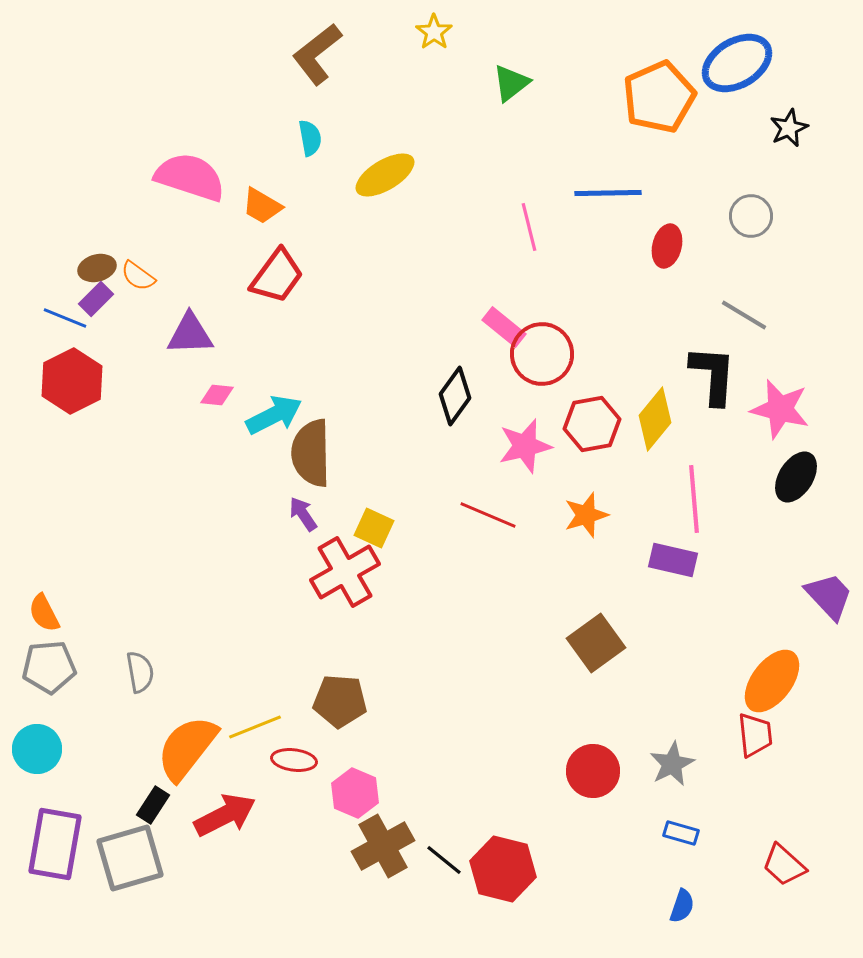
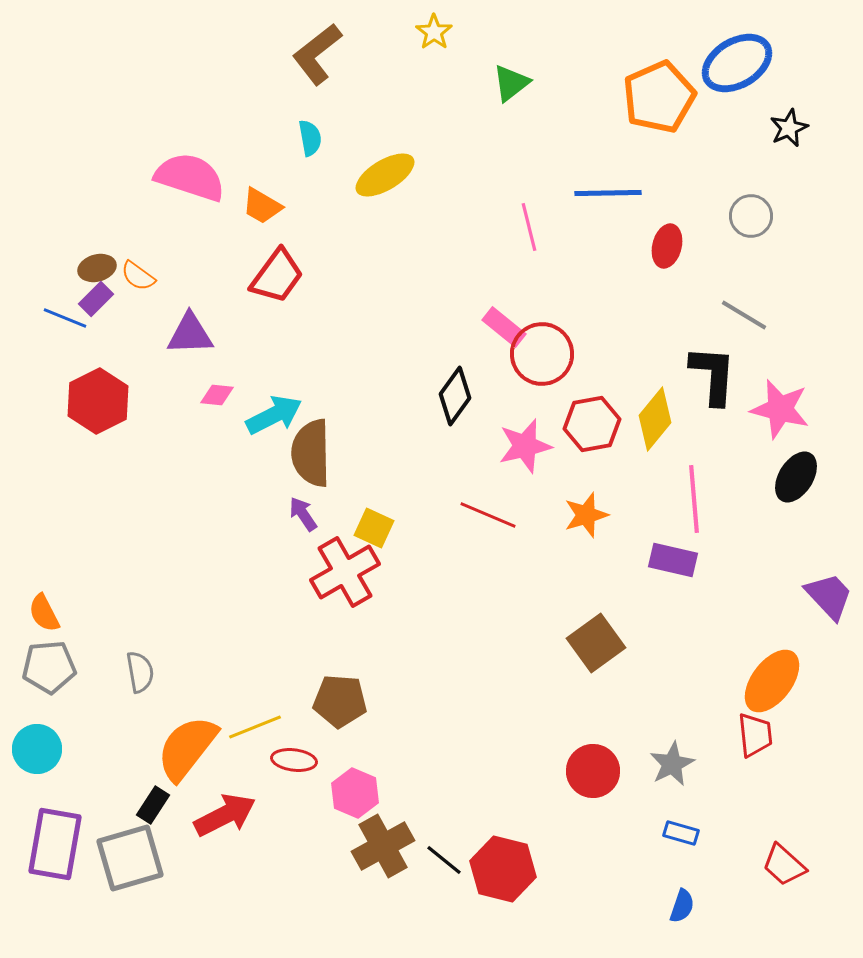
red hexagon at (72, 381): moved 26 px right, 20 px down
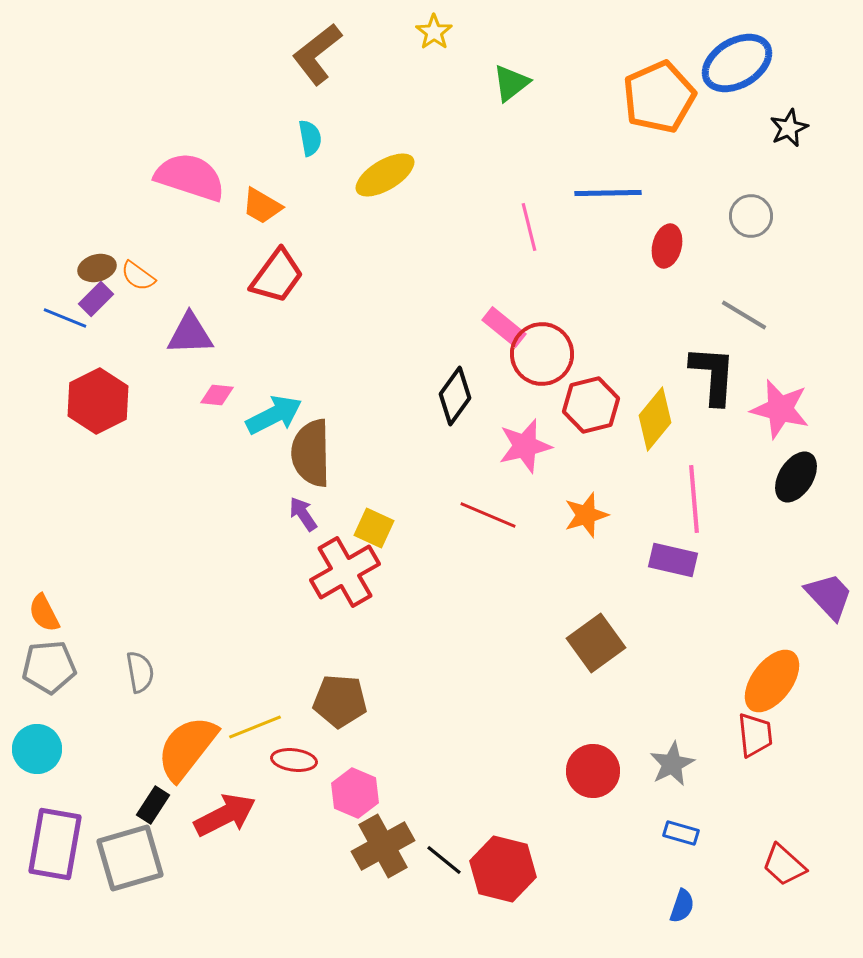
red hexagon at (592, 424): moved 1 px left, 19 px up; rotated 4 degrees counterclockwise
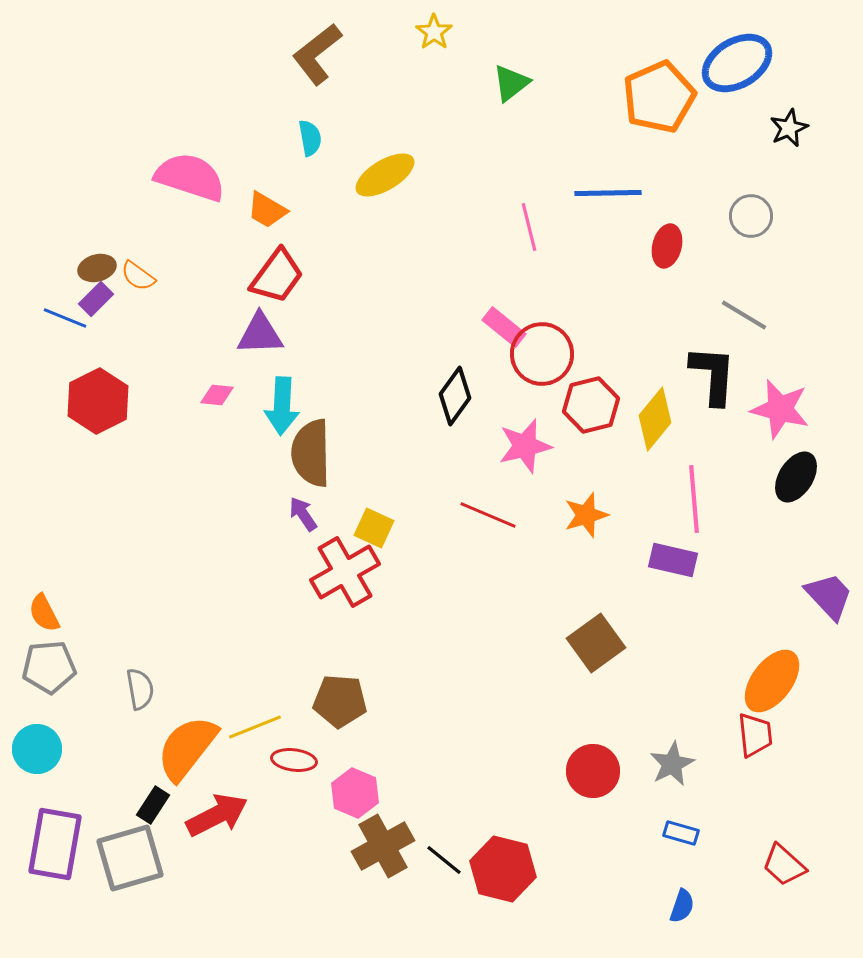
orange trapezoid at (262, 206): moved 5 px right, 4 px down
purple triangle at (190, 334): moved 70 px right
cyan arrow at (274, 415): moved 8 px right, 9 px up; rotated 120 degrees clockwise
gray semicircle at (140, 672): moved 17 px down
red arrow at (225, 815): moved 8 px left
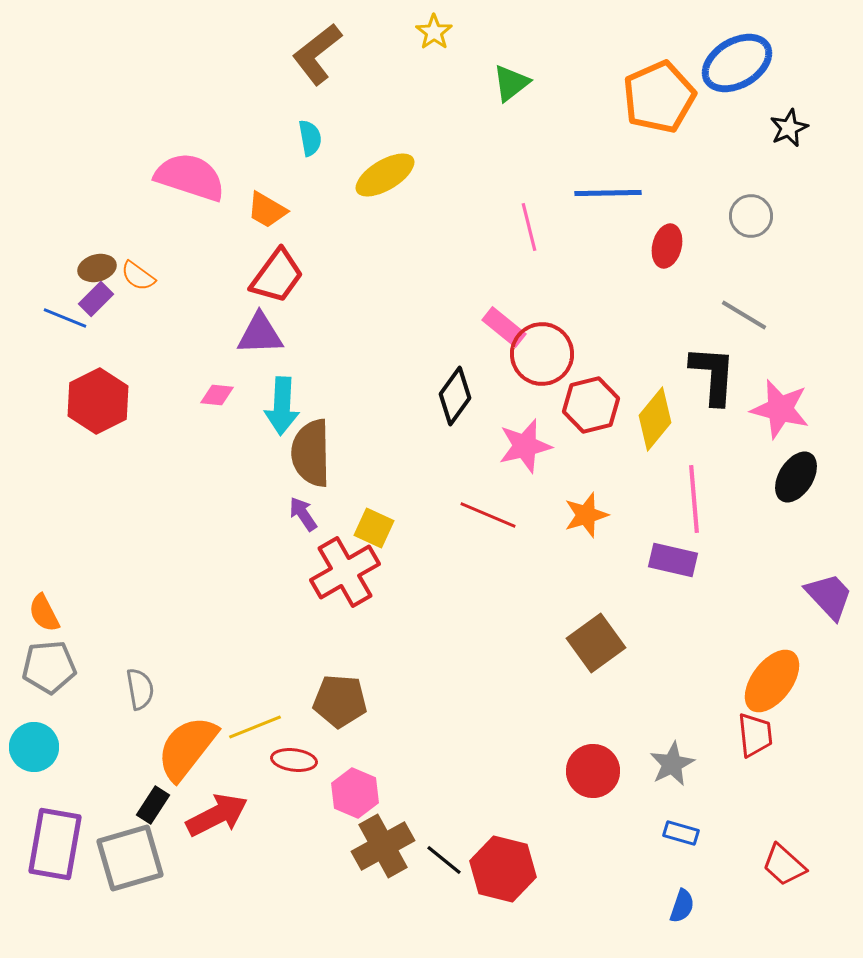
cyan circle at (37, 749): moved 3 px left, 2 px up
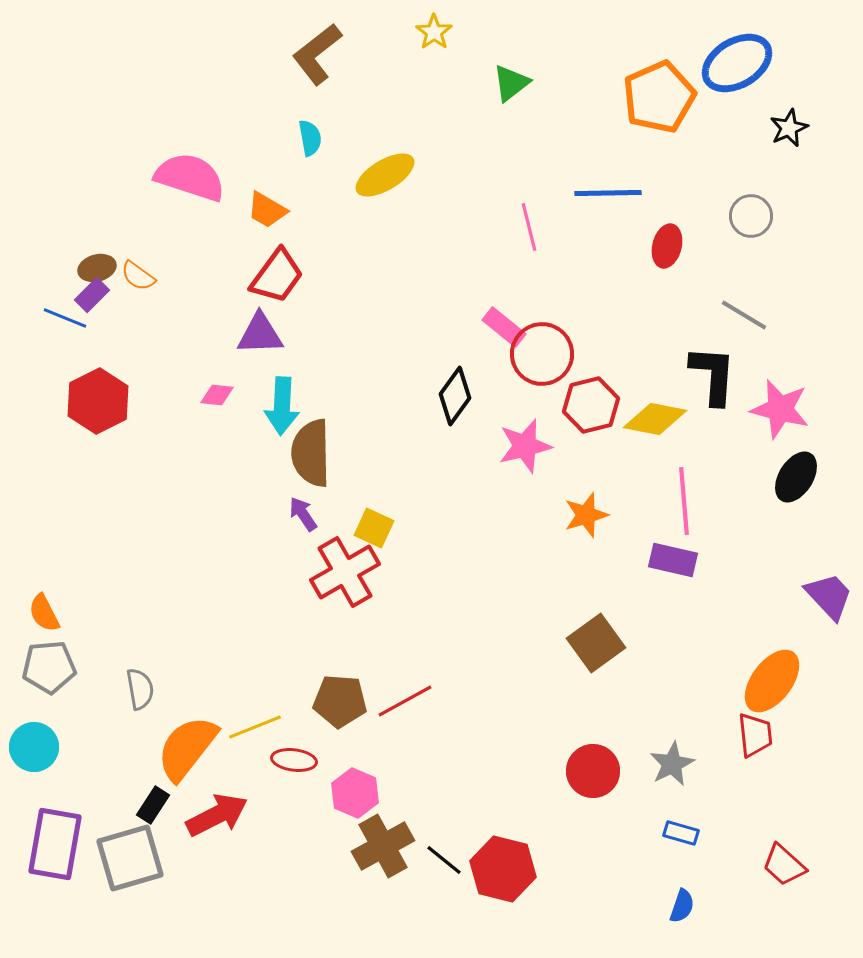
purple rectangle at (96, 299): moved 4 px left, 4 px up
yellow diamond at (655, 419): rotated 62 degrees clockwise
pink line at (694, 499): moved 10 px left, 2 px down
red line at (488, 515): moved 83 px left, 186 px down; rotated 52 degrees counterclockwise
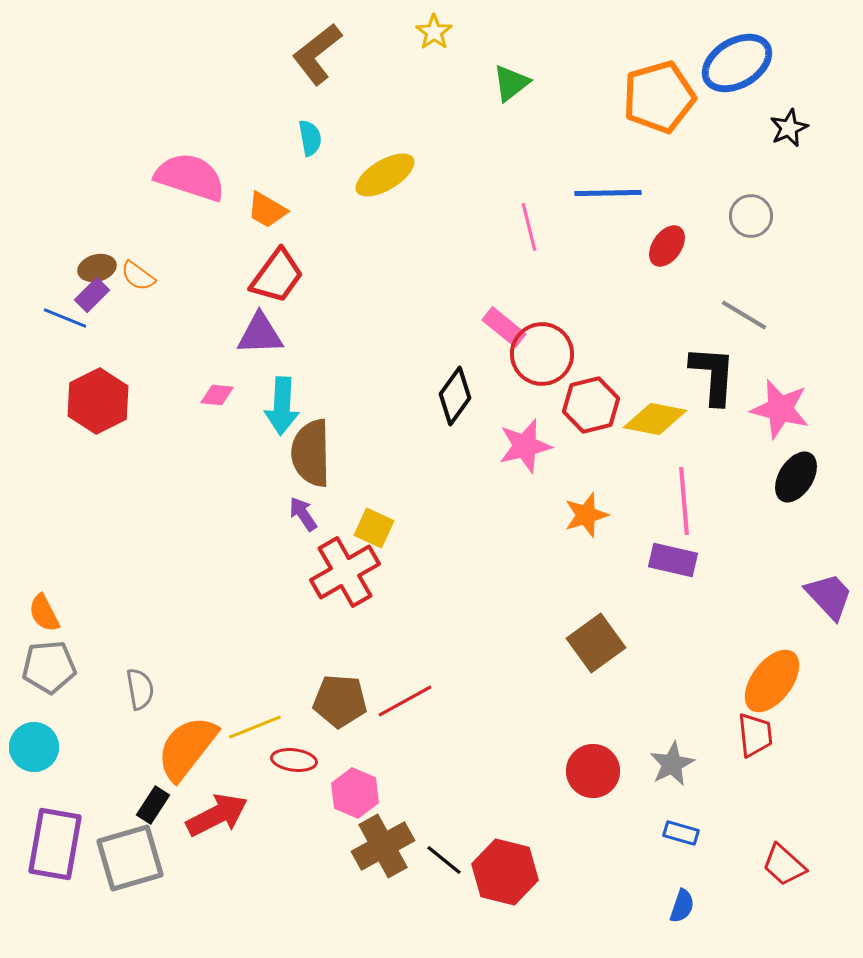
orange pentagon at (659, 97): rotated 8 degrees clockwise
red ellipse at (667, 246): rotated 21 degrees clockwise
red hexagon at (503, 869): moved 2 px right, 3 px down
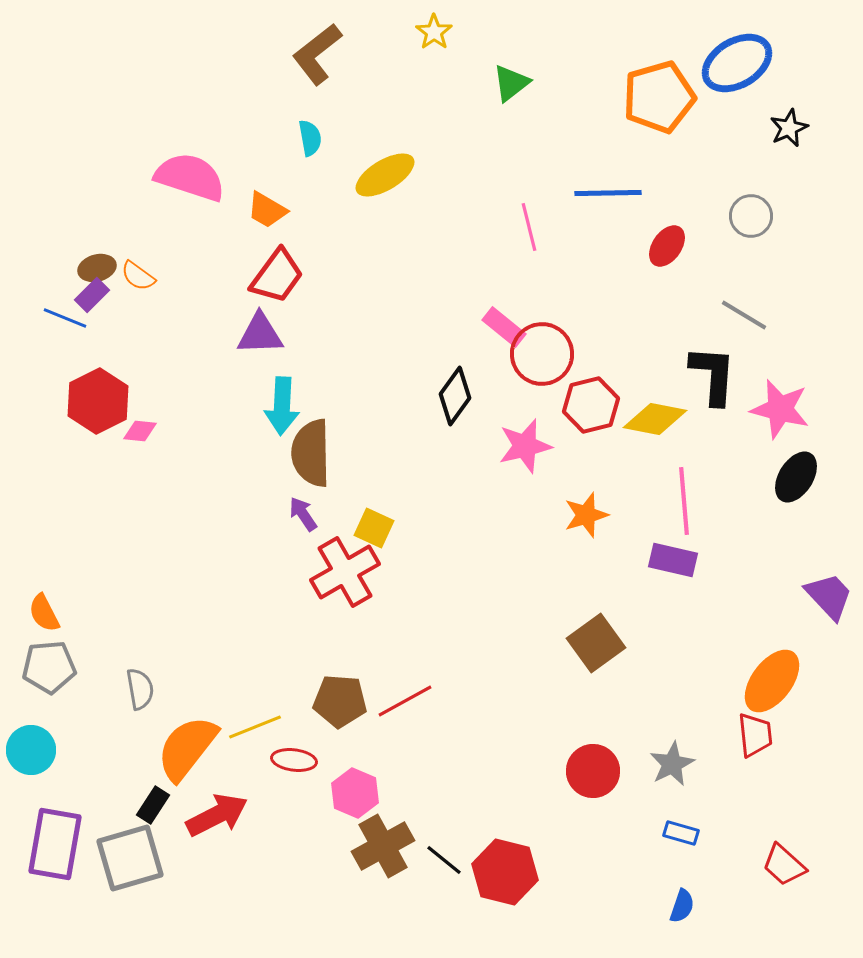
pink diamond at (217, 395): moved 77 px left, 36 px down
cyan circle at (34, 747): moved 3 px left, 3 px down
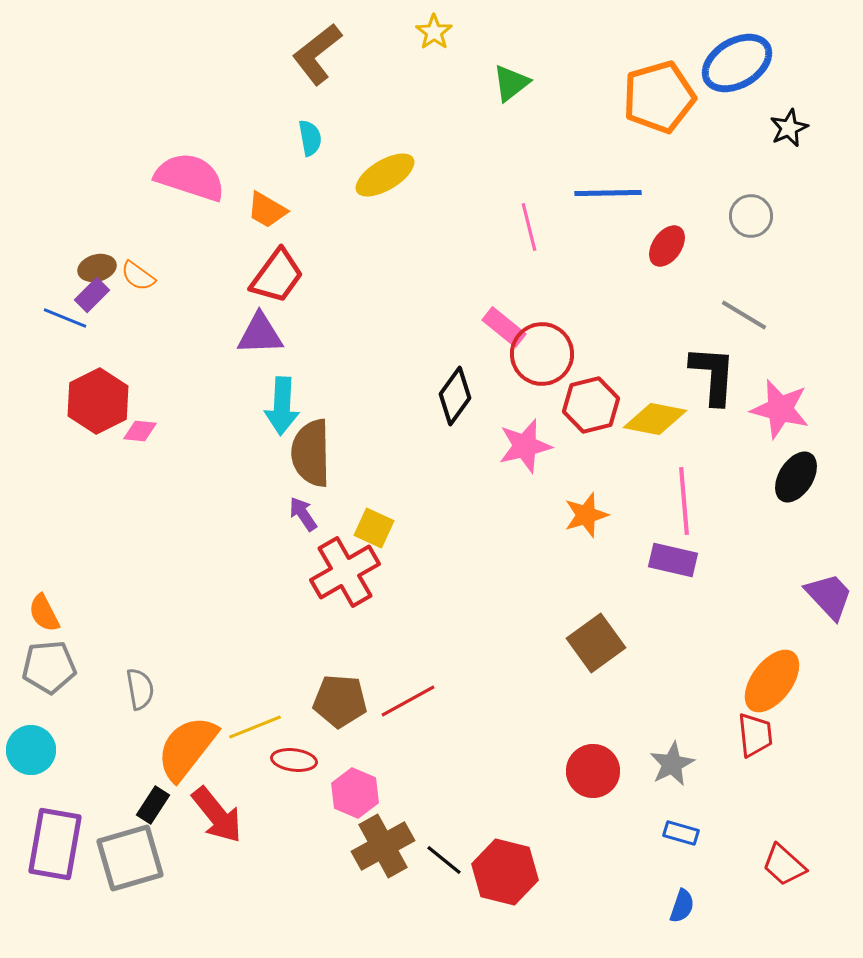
red line at (405, 701): moved 3 px right
red arrow at (217, 815): rotated 78 degrees clockwise
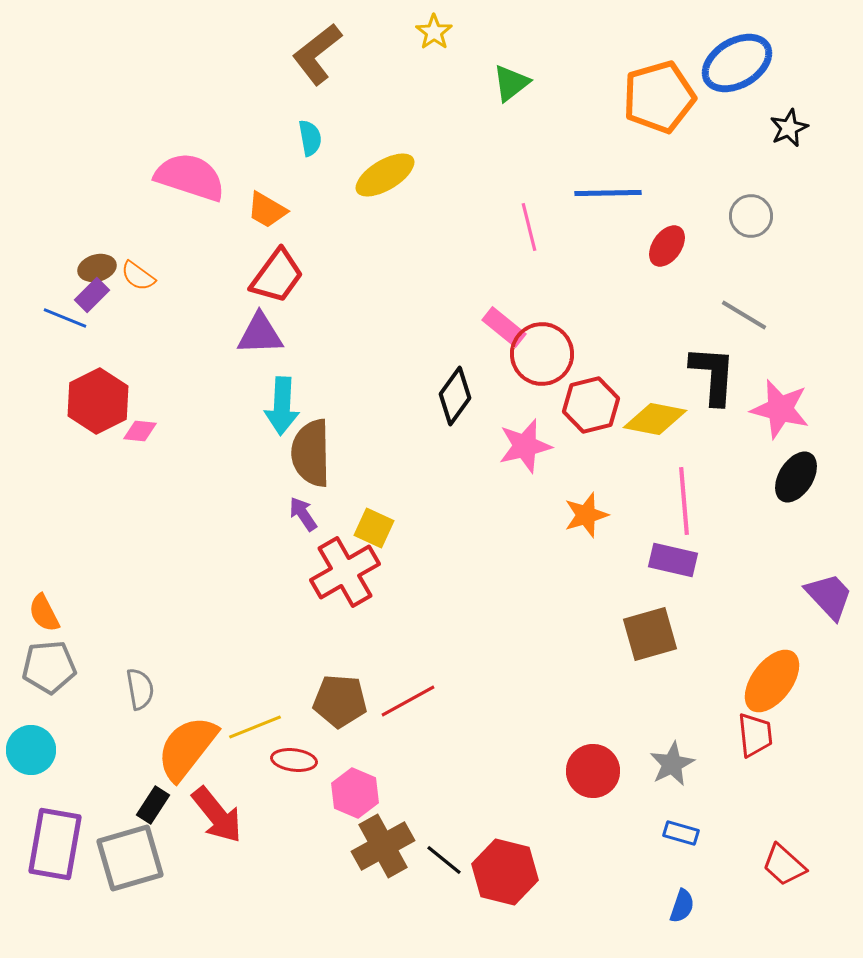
brown square at (596, 643): moved 54 px right, 9 px up; rotated 20 degrees clockwise
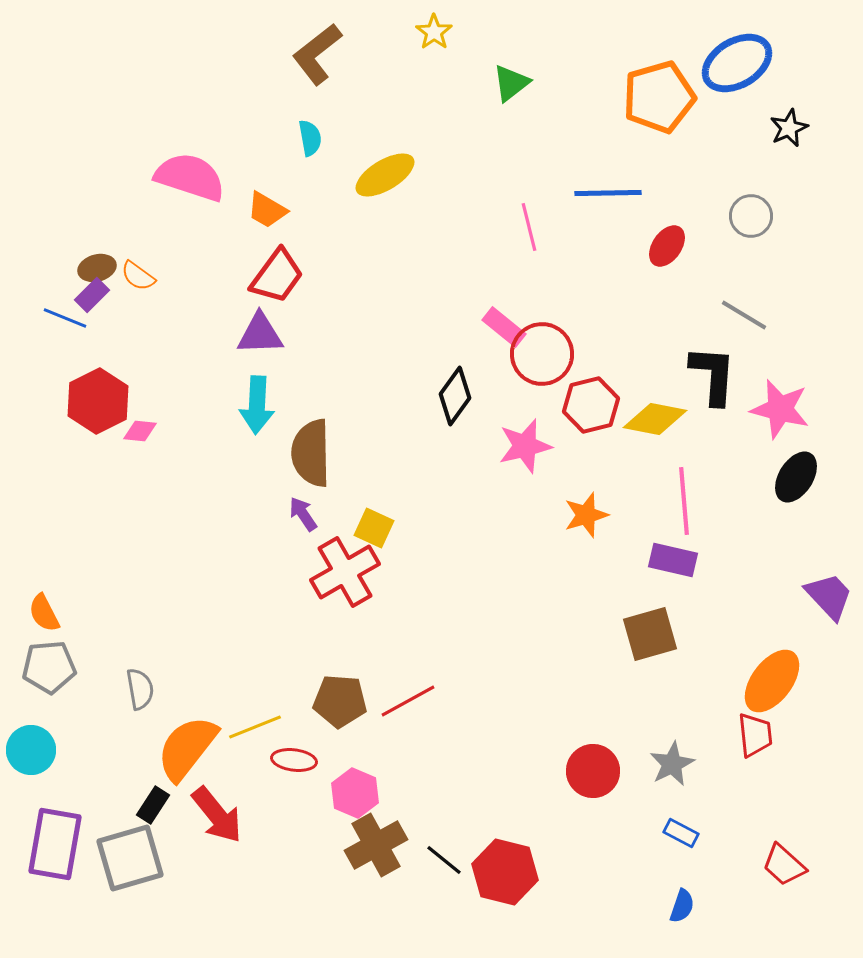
cyan arrow at (282, 406): moved 25 px left, 1 px up
blue rectangle at (681, 833): rotated 12 degrees clockwise
brown cross at (383, 846): moved 7 px left, 1 px up
